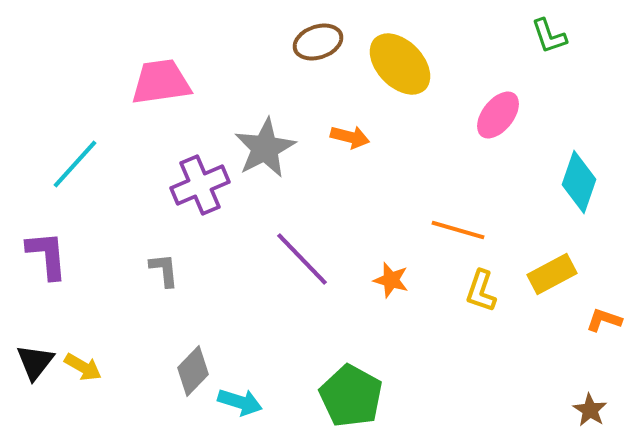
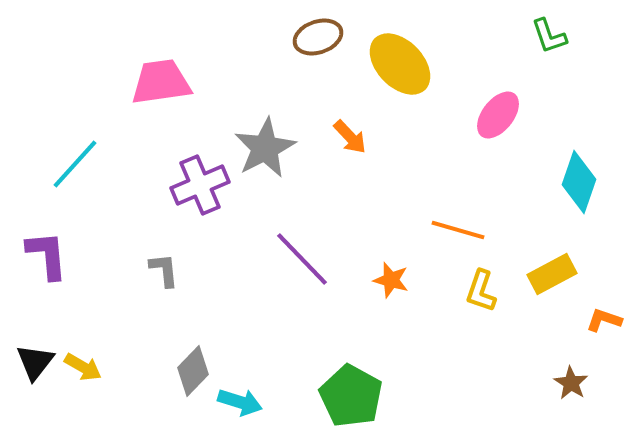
brown ellipse: moved 5 px up
orange arrow: rotated 33 degrees clockwise
brown star: moved 19 px left, 27 px up
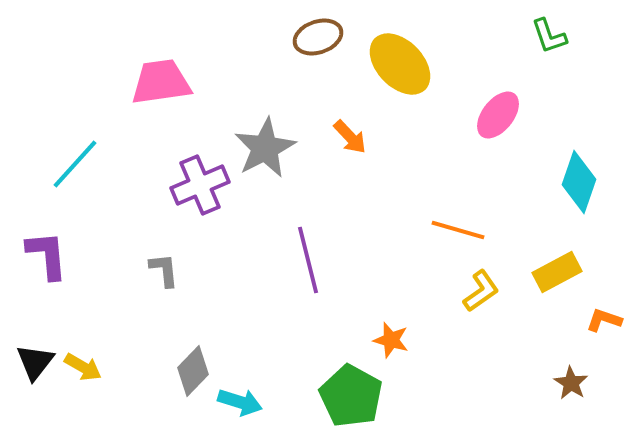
purple line: moved 6 px right, 1 px down; rotated 30 degrees clockwise
yellow rectangle: moved 5 px right, 2 px up
orange star: moved 60 px down
yellow L-shape: rotated 144 degrees counterclockwise
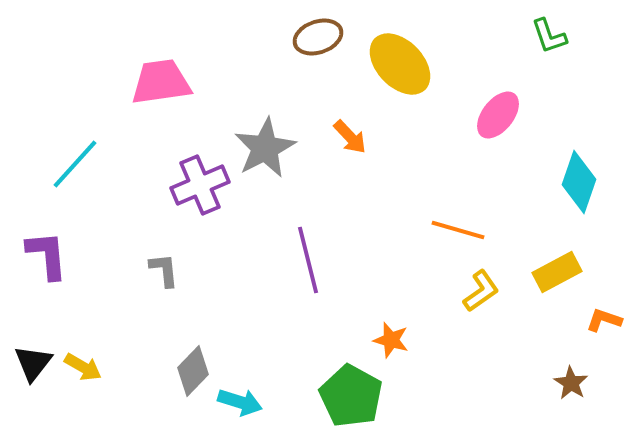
black triangle: moved 2 px left, 1 px down
